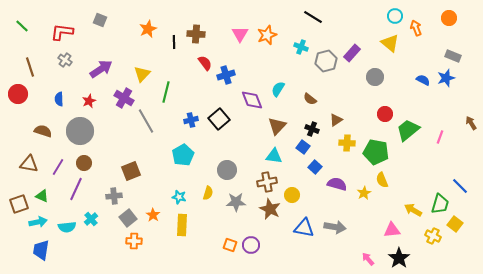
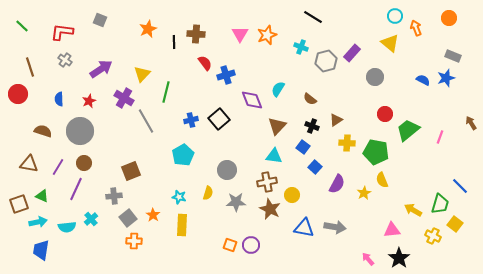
black cross at (312, 129): moved 3 px up
purple semicircle at (337, 184): rotated 102 degrees clockwise
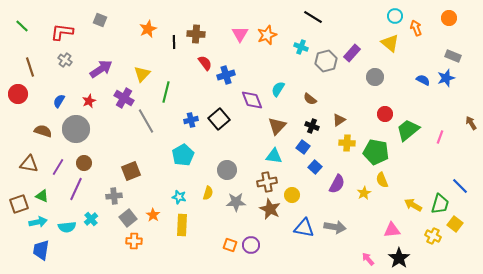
blue semicircle at (59, 99): moved 2 px down; rotated 32 degrees clockwise
brown triangle at (336, 120): moved 3 px right
gray circle at (80, 131): moved 4 px left, 2 px up
yellow arrow at (413, 210): moved 5 px up
